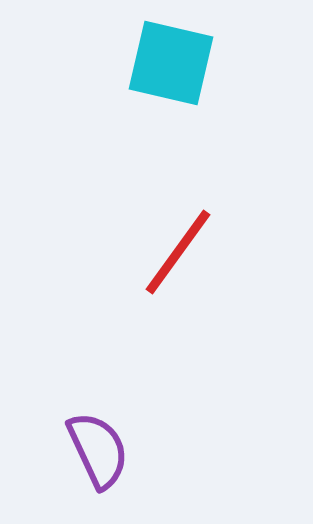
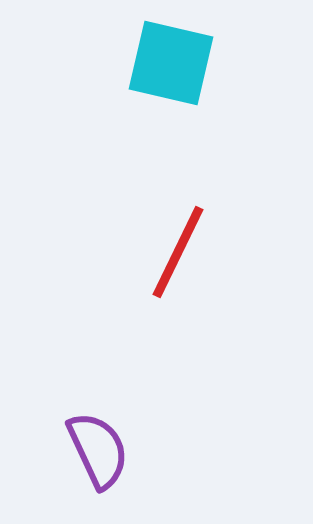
red line: rotated 10 degrees counterclockwise
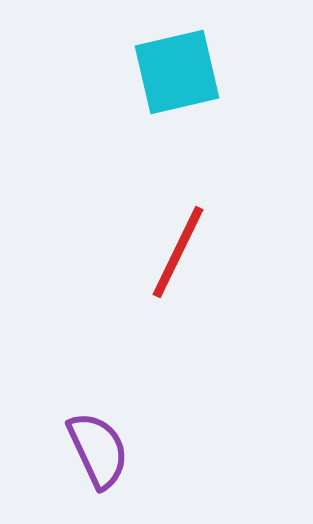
cyan square: moved 6 px right, 9 px down; rotated 26 degrees counterclockwise
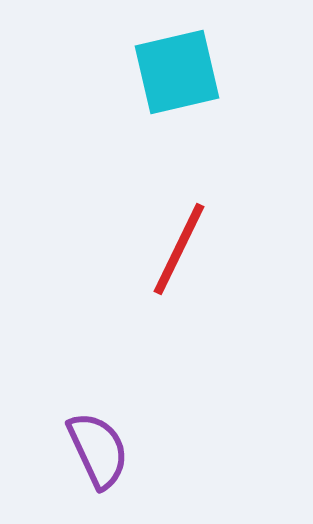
red line: moved 1 px right, 3 px up
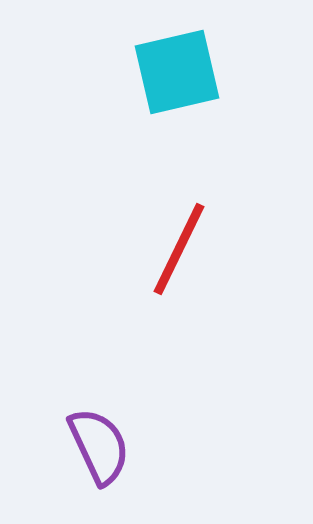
purple semicircle: moved 1 px right, 4 px up
